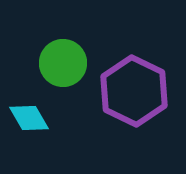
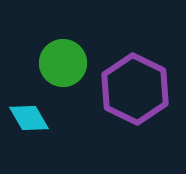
purple hexagon: moved 1 px right, 2 px up
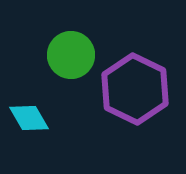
green circle: moved 8 px right, 8 px up
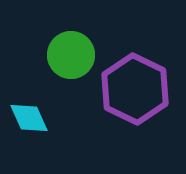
cyan diamond: rotated 6 degrees clockwise
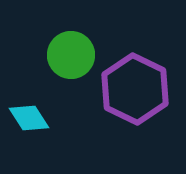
cyan diamond: rotated 9 degrees counterclockwise
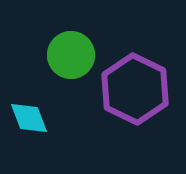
cyan diamond: rotated 12 degrees clockwise
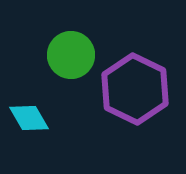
cyan diamond: rotated 9 degrees counterclockwise
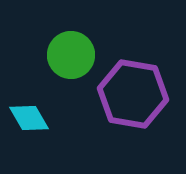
purple hexagon: moved 2 px left, 5 px down; rotated 16 degrees counterclockwise
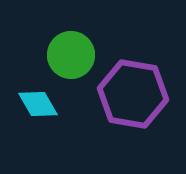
cyan diamond: moved 9 px right, 14 px up
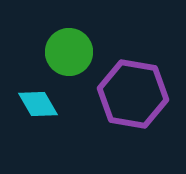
green circle: moved 2 px left, 3 px up
